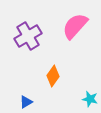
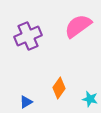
pink semicircle: moved 3 px right; rotated 12 degrees clockwise
purple cross: rotated 8 degrees clockwise
orange diamond: moved 6 px right, 12 px down
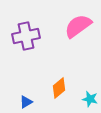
purple cross: moved 2 px left; rotated 12 degrees clockwise
orange diamond: rotated 15 degrees clockwise
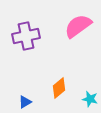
blue triangle: moved 1 px left
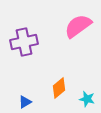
purple cross: moved 2 px left, 6 px down
cyan star: moved 3 px left
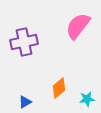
pink semicircle: rotated 16 degrees counterclockwise
cyan star: rotated 21 degrees counterclockwise
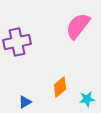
purple cross: moved 7 px left
orange diamond: moved 1 px right, 1 px up
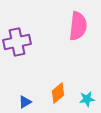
pink semicircle: rotated 148 degrees clockwise
orange diamond: moved 2 px left, 6 px down
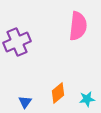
purple cross: rotated 12 degrees counterclockwise
blue triangle: rotated 24 degrees counterclockwise
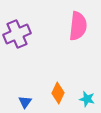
purple cross: moved 8 px up
orange diamond: rotated 25 degrees counterclockwise
cyan star: rotated 21 degrees clockwise
